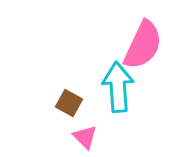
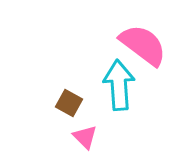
pink semicircle: rotated 78 degrees counterclockwise
cyan arrow: moved 1 px right, 2 px up
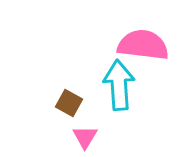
pink semicircle: rotated 30 degrees counterclockwise
pink triangle: rotated 16 degrees clockwise
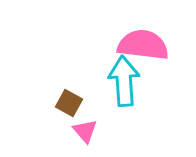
cyan arrow: moved 5 px right, 4 px up
pink triangle: moved 6 px up; rotated 12 degrees counterclockwise
